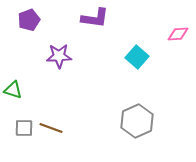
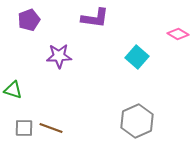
pink diamond: rotated 35 degrees clockwise
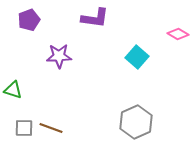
gray hexagon: moved 1 px left, 1 px down
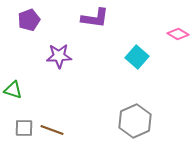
gray hexagon: moved 1 px left, 1 px up
brown line: moved 1 px right, 2 px down
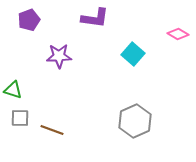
cyan square: moved 4 px left, 3 px up
gray square: moved 4 px left, 10 px up
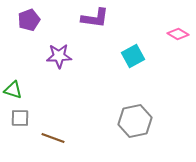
cyan square: moved 2 px down; rotated 20 degrees clockwise
gray hexagon: rotated 12 degrees clockwise
brown line: moved 1 px right, 8 px down
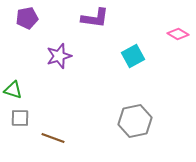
purple pentagon: moved 2 px left, 2 px up; rotated 10 degrees clockwise
purple star: rotated 15 degrees counterclockwise
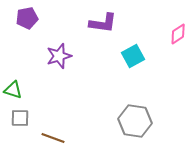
purple L-shape: moved 8 px right, 5 px down
pink diamond: rotated 65 degrees counterclockwise
gray hexagon: rotated 20 degrees clockwise
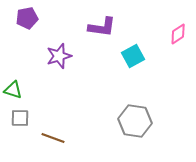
purple L-shape: moved 1 px left, 4 px down
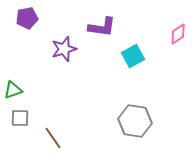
purple star: moved 5 px right, 7 px up
green triangle: rotated 36 degrees counterclockwise
brown line: rotated 35 degrees clockwise
